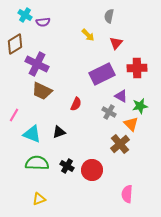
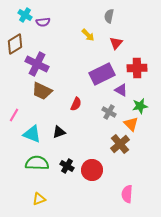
purple triangle: moved 6 px up
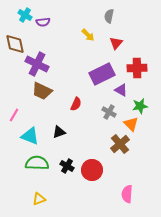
brown diamond: rotated 70 degrees counterclockwise
cyan triangle: moved 2 px left, 2 px down
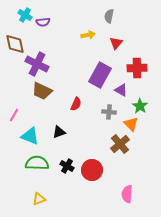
yellow arrow: rotated 56 degrees counterclockwise
purple rectangle: moved 2 px left, 1 px down; rotated 35 degrees counterclockwise
green star: rotated 28 degrees counterclockwise
gray cross: rotated 24 degrees counterclockwise
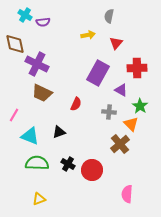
purple rectangle: moved 2 px left, 2 px up
brown trapezoid: moved 2 px down
black cross: moved 1 px right, 2 px up
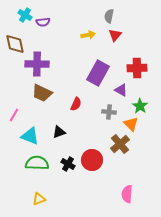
red triangle: moved 1 px left, 8 px up
purple cross: rotated 25 degrees counterclockwise
red circle: moved 10 px up
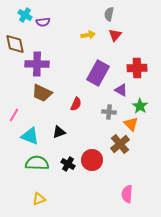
gray semicircle: moved 2 px up
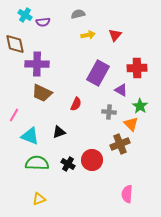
gray semicircle: moved 31 px left; rotated 64 degrees clockwise
brown cross: rotated 18 degrees clockwise
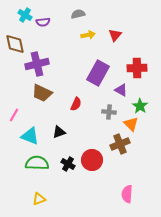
purple cross: rotated 15 degrees counterclockwise
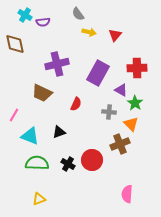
gray semicircle: rotated 112 degrees counterclockwise
yellow arrow: moved 1 px right, 3 px up; rotated 24 degrees clockwise
purple cross: moved 20 px right
green star: moved 5 px left, 3 px up
